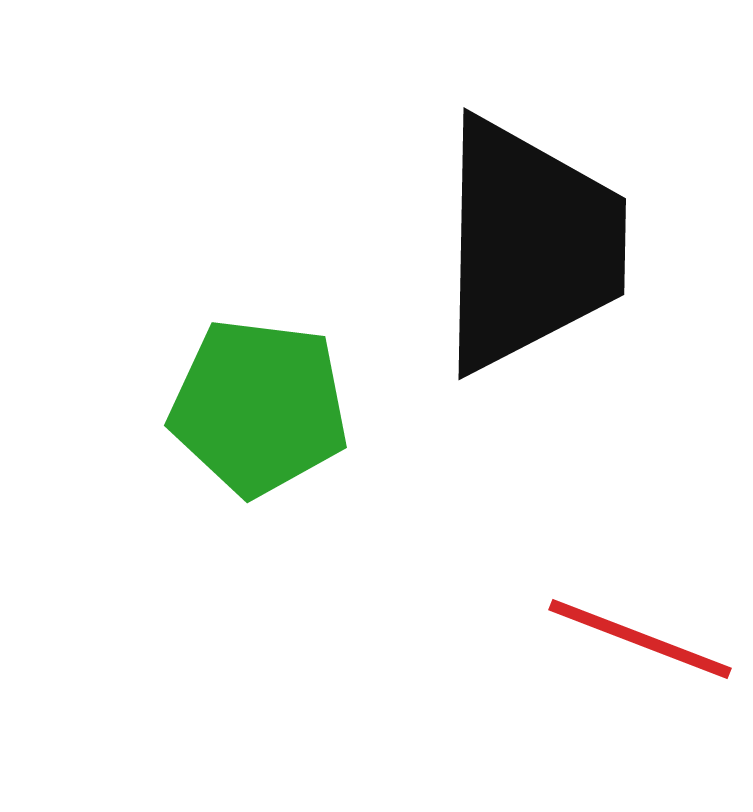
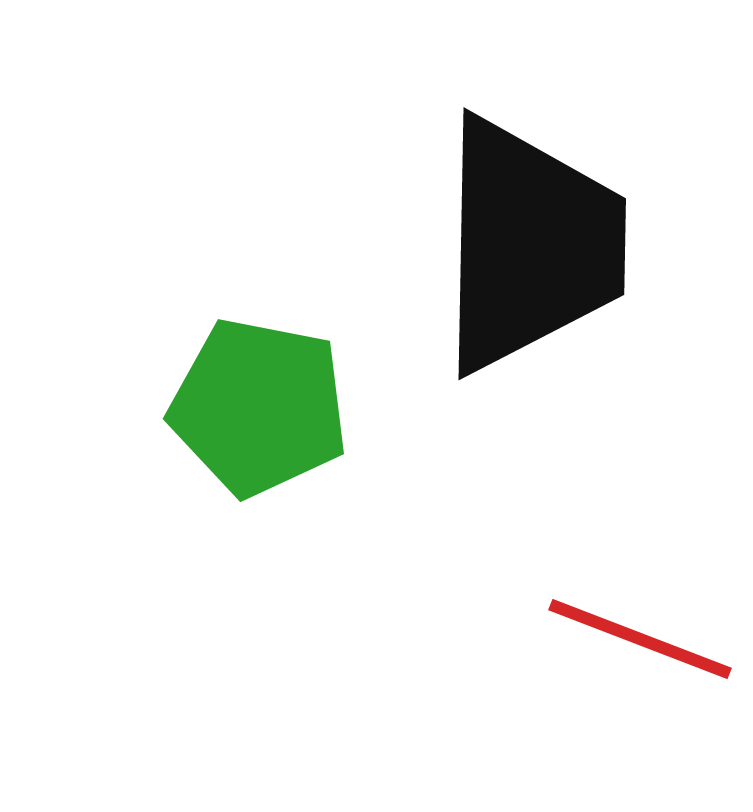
green pentagon: rotated 4 degrees clockwise
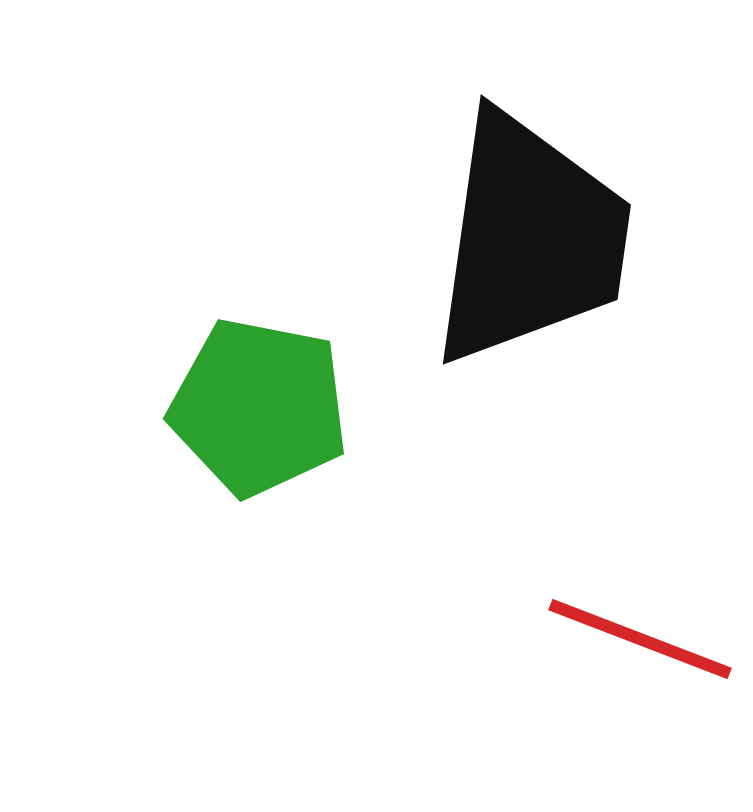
black trapezoid: moved 6 px up; rotated 7 degrees clockwise
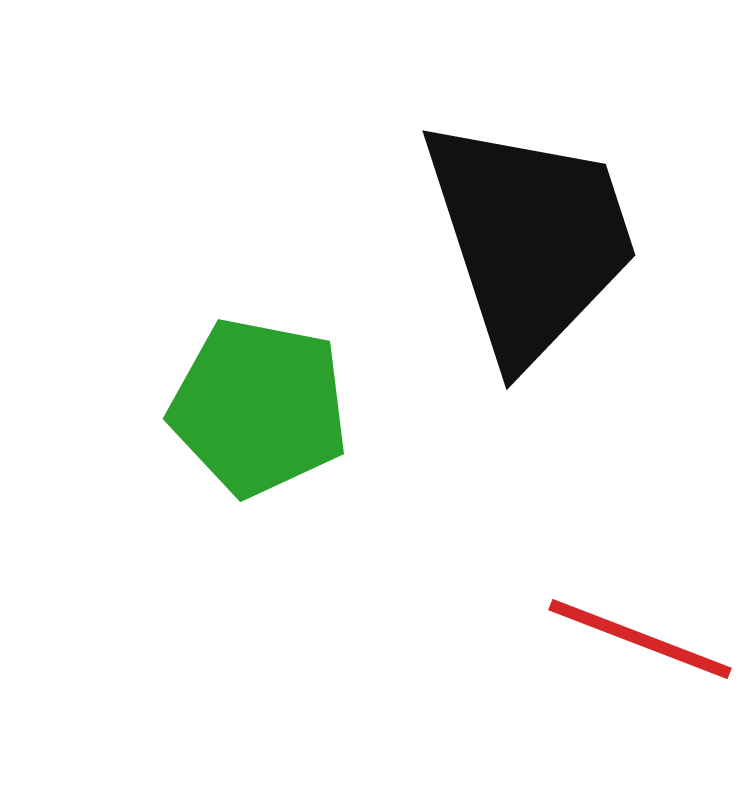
black trapezoid: rotated 26 degrees counterclockwise
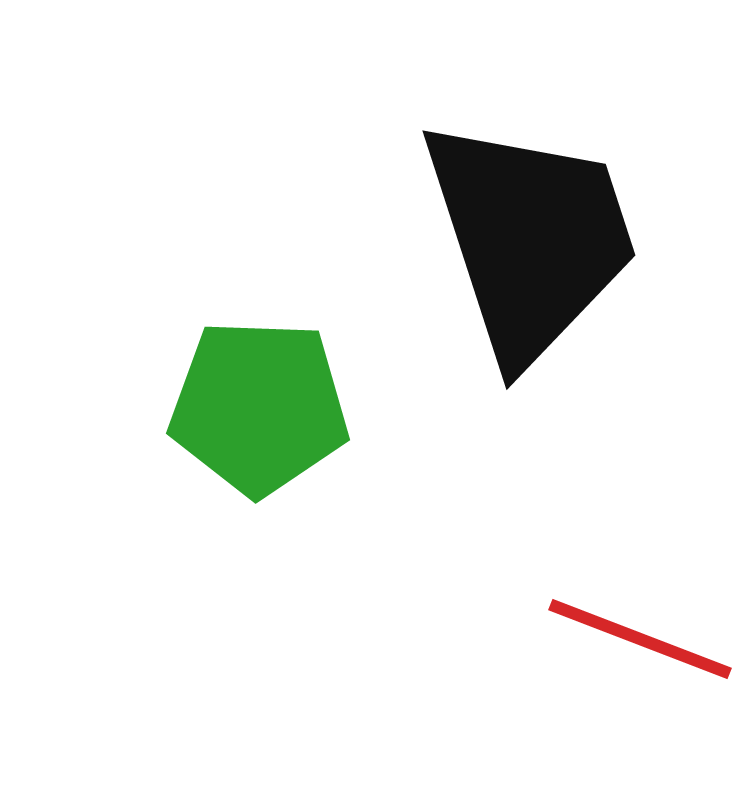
green pentagon: rotated 9 degrees counterclockwise
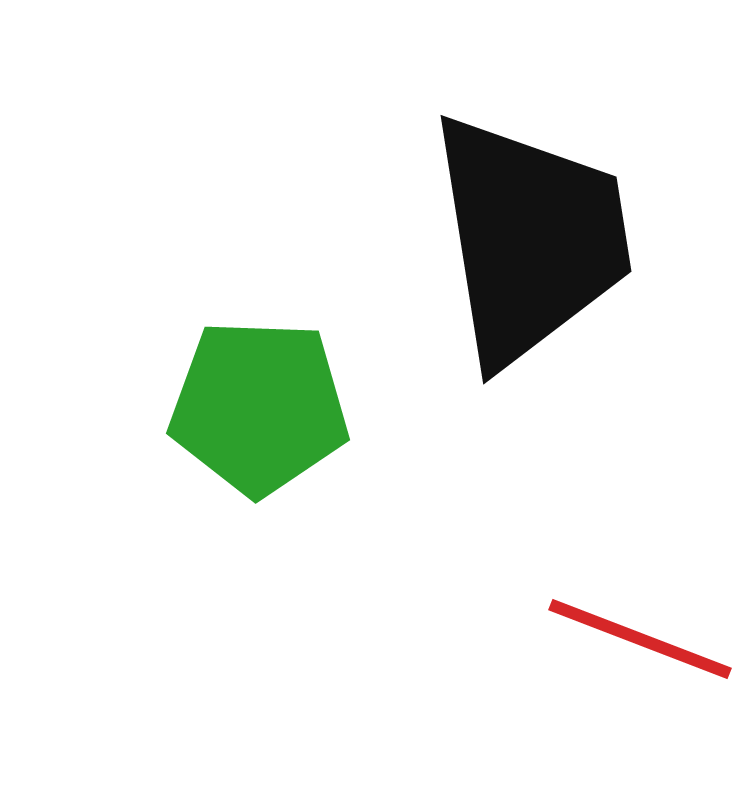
black trapezoid: rotated 9 degrees clockwise
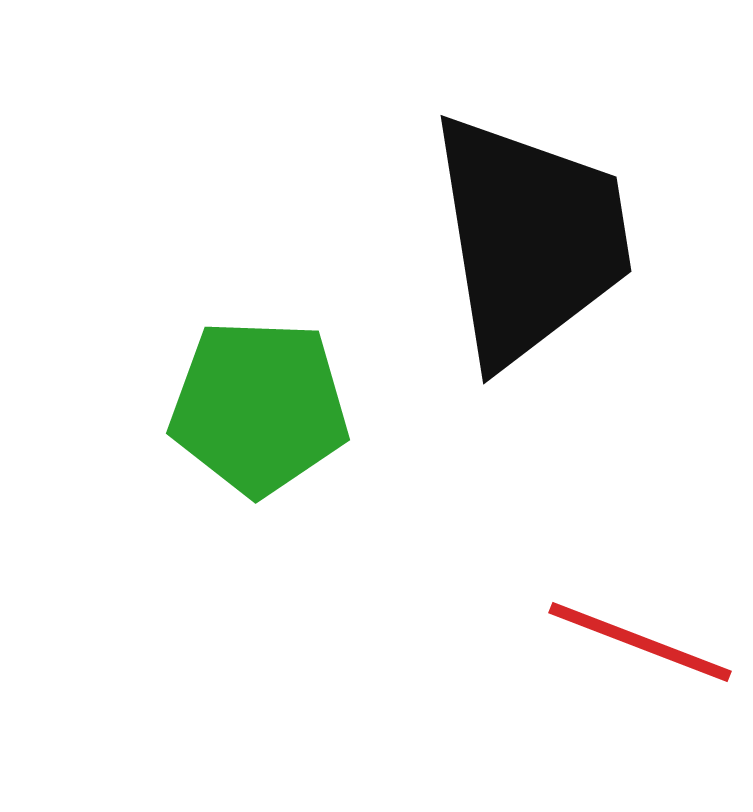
red line: moved 3 px down
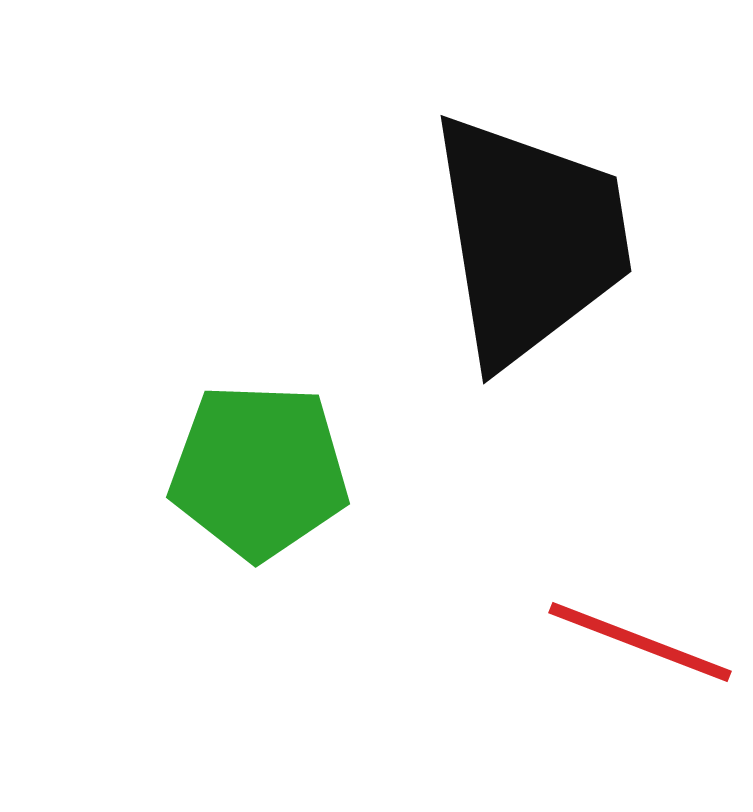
green pentagon: moved 64 px down
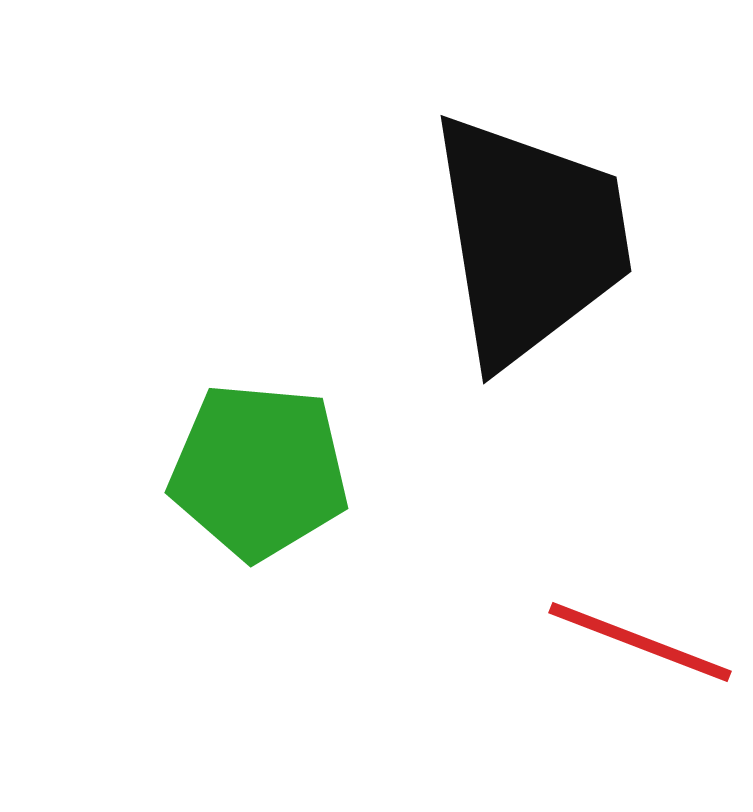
green pentagon: rotated 3 degrees clockwise
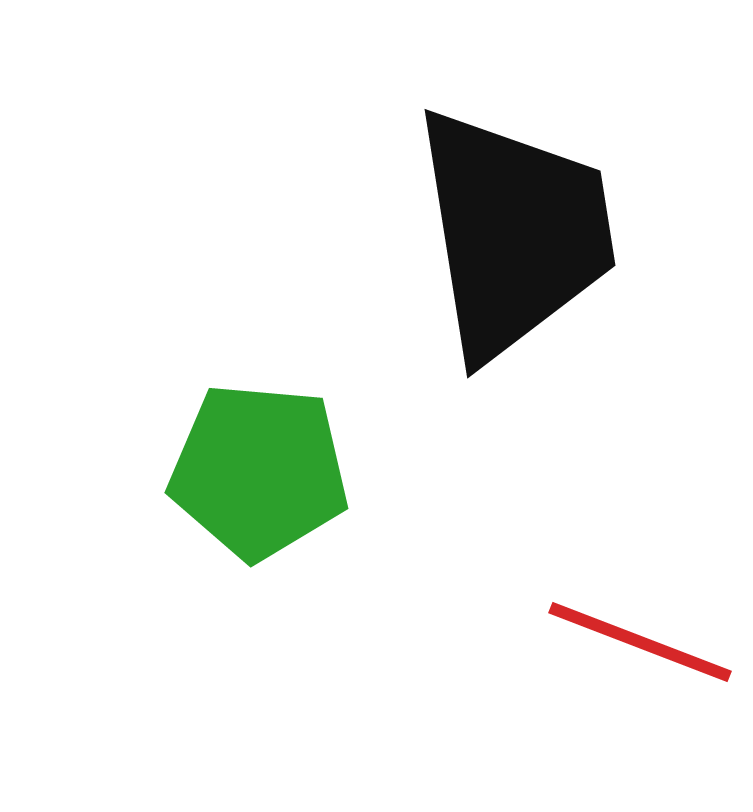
black trapezoid: moved 16 px left, 6 px up
